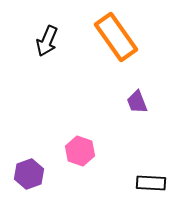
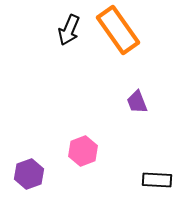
orange rectangle: moved 2 px right, 7 px up
black arrow: moved 22 px right, 11 px up
pink hexagon: moved 3 px right; rotated 20 degrees clockwise
black rectangle: moved 6 px right, 3 px up
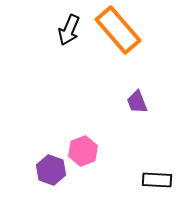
orange rectangle: rotated 6 degrees counterclockwise
purple hexagon: moved 22 px right, 4 px up; rotated 20 degrees counterclockwise
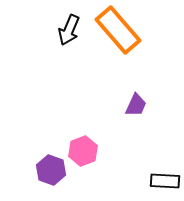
purple trapezoid: moved 1 px left, 3 px down; rotated 135 degrees counterclockwise
black rectangle: moved 8 px right, 1 px down
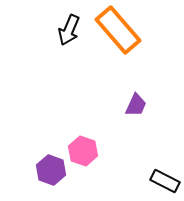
pink hexagon: rotated 20 degrees counterclockwise
black rectangle: rotated 24 degrees clockwise
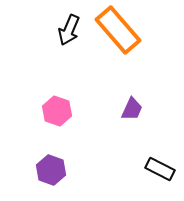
purple trapezoid: moved 4 px left, 4 px down
pink hexagon: moved 26 px left, 40 px up
black rectangle: moved 5 px left, 12 px up
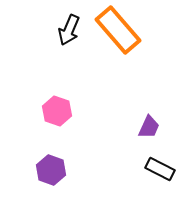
purple trapezoid: moved 17 px right, 18 px down
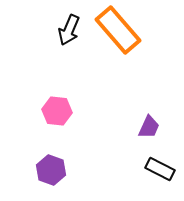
pink hexagon: rotated 12 degrees counterclockwise
